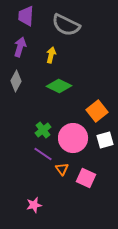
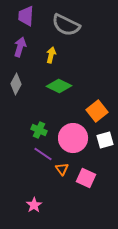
gray diamond: moved 3 px down
green cross: moved 4 px left; rotated 28 degrees counterclockwise
pink star: rotated 21 degrees counterclockwise
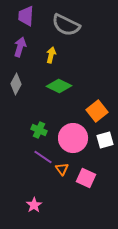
purple line: moved 3 px down
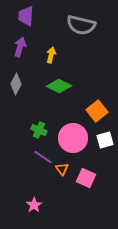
gray semicircle: moved 15 px right; rotated 12 degrees counterclockwise
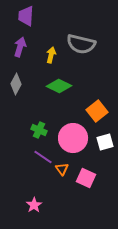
gray semicircle: moved 19 px down
white square: moved 2 px down
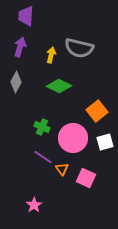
gray semicircle: moved 2 px left, 4 px down
gray diamond: moved 2 px up
green cross: moved 3 px right, 3 px up
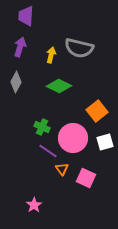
purple line: moved 5 px right, 6 px up
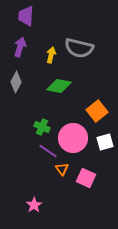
green diamond: rotated 15 degrees counterclockwise
